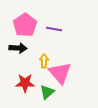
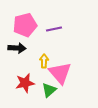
pink pentagon: rotated 20 degrees clockwise
purple line: rotated 21 degrees counterclockwise
black arrow: moved 1 px left
red star: rotated 12 degrees counterclockwise
green triangle: moved 2 px right, 2 px up
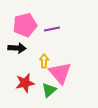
purple line: moved 2 px left
